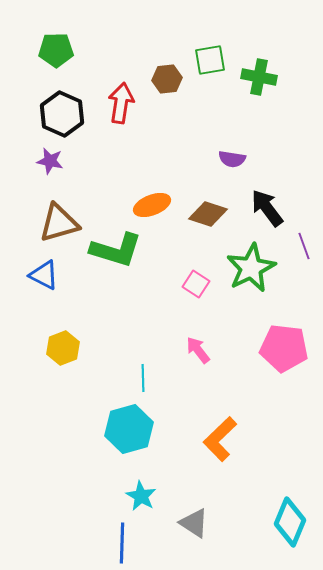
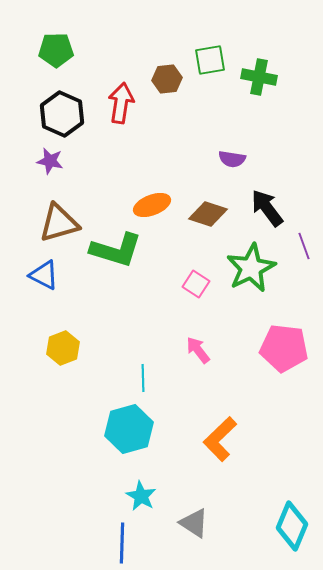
cyan diamond: moved 2 px right, 4 px down
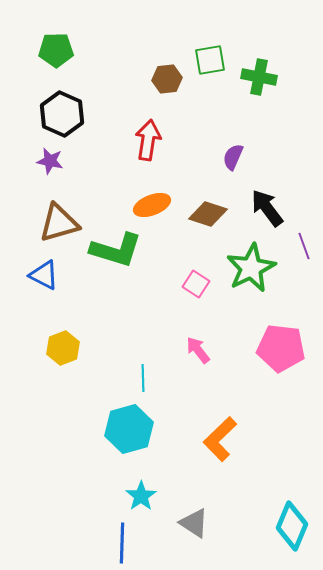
red arrow: moved 27 px right, 37 px down
purple semicircle: moved 1 px right, 2 px up; rotated 104 degrees clockwise
pink pentagon: moved 3 px left
cyan star: rotated 8 degrees clockwise
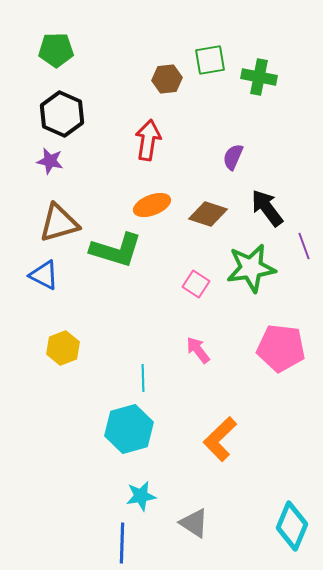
green star: rotated 18 degrees clockwise
cyan star: rotated 24 degrees clockwise
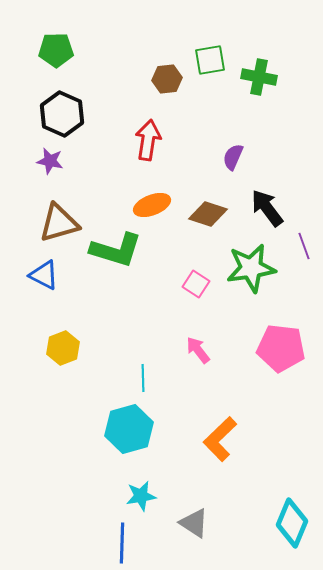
cyan diamond: moved 3 px up
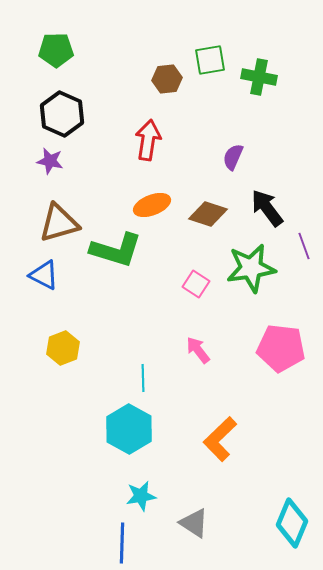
cyan hexagon: rotated 15 degrees counterclockwise
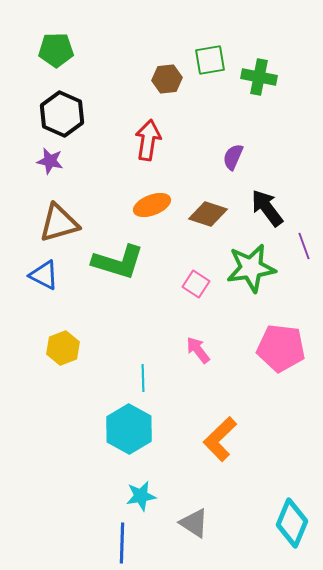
green L-shape: moved 2 px right, 12 px down
